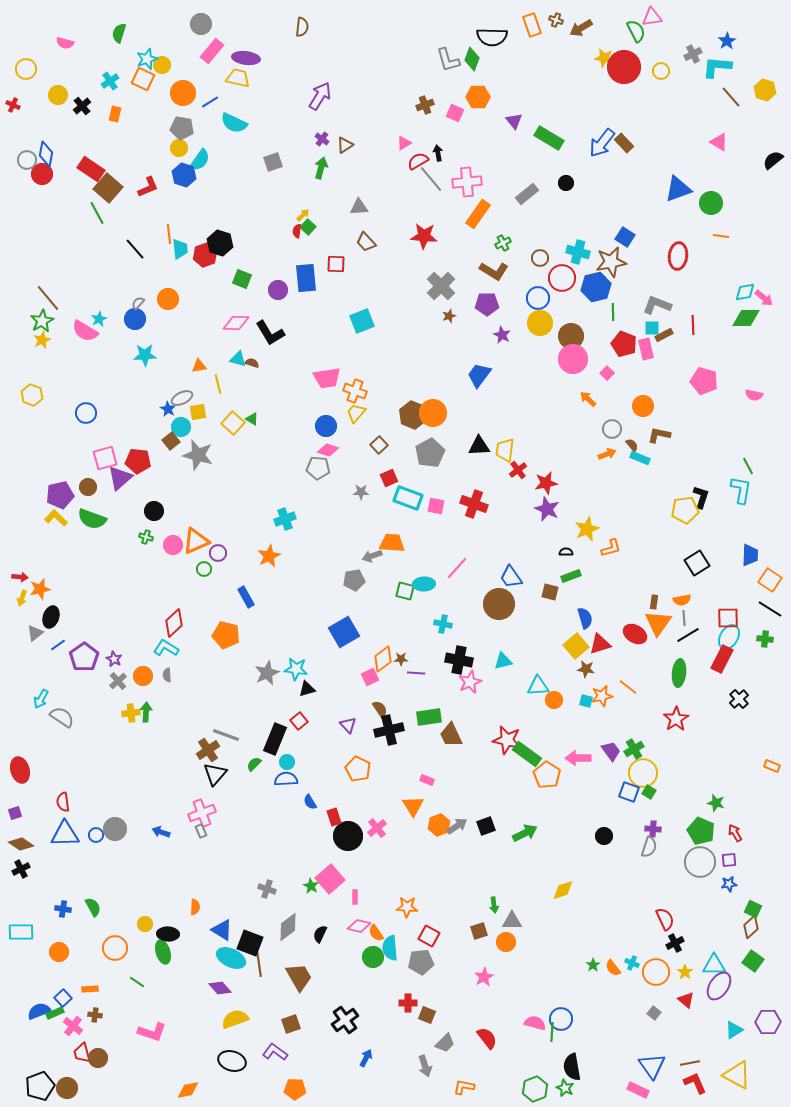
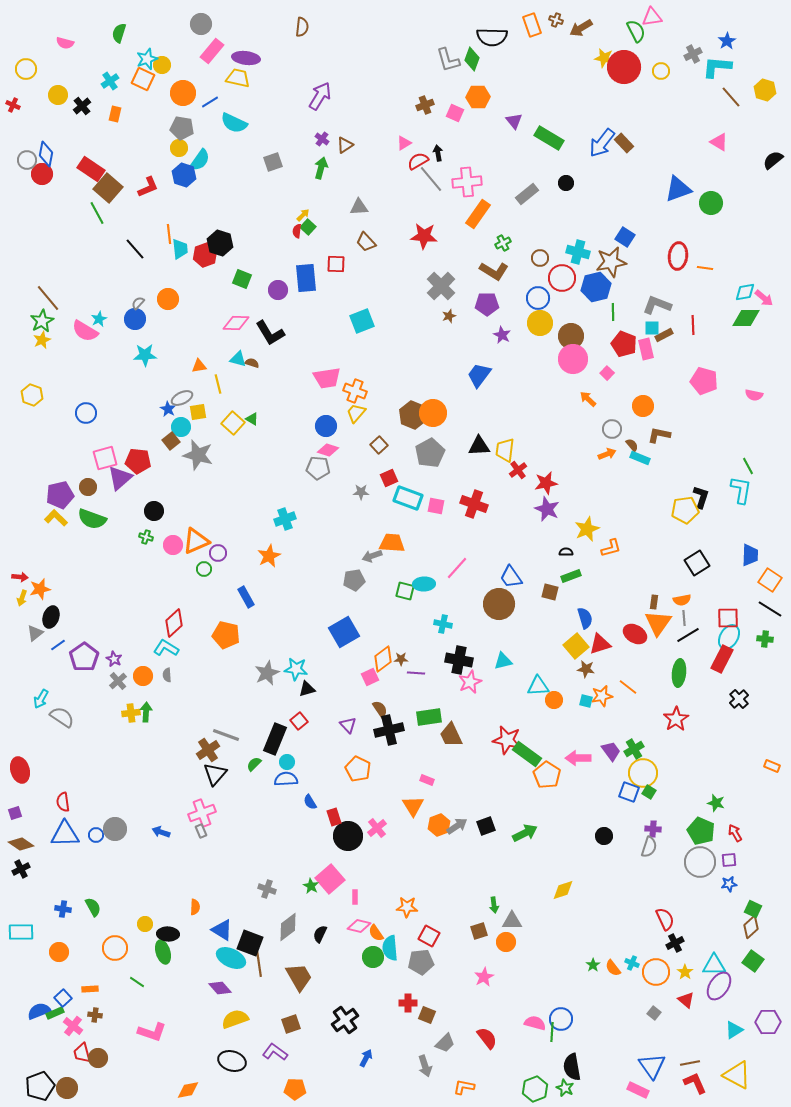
orange line at (721, 236): moved 16 px left, 32 px down
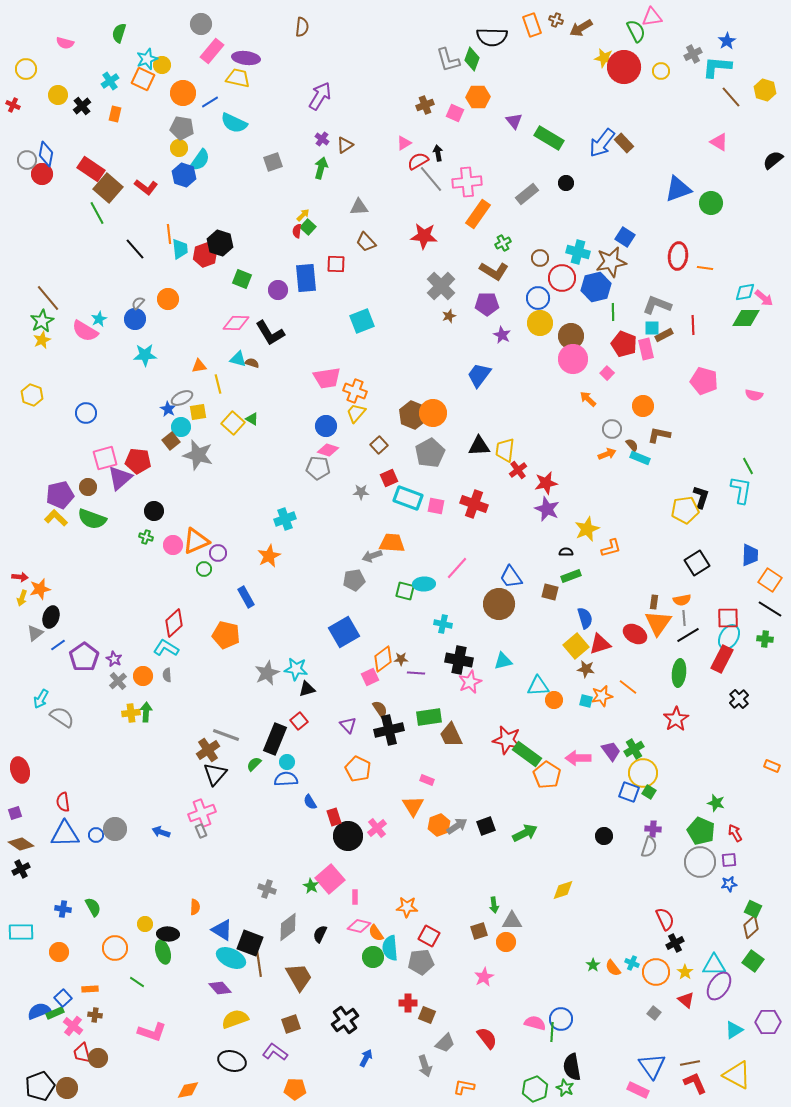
red L-shape at (148, 187): moved 2 px left; rotated 60 degrees clockwise
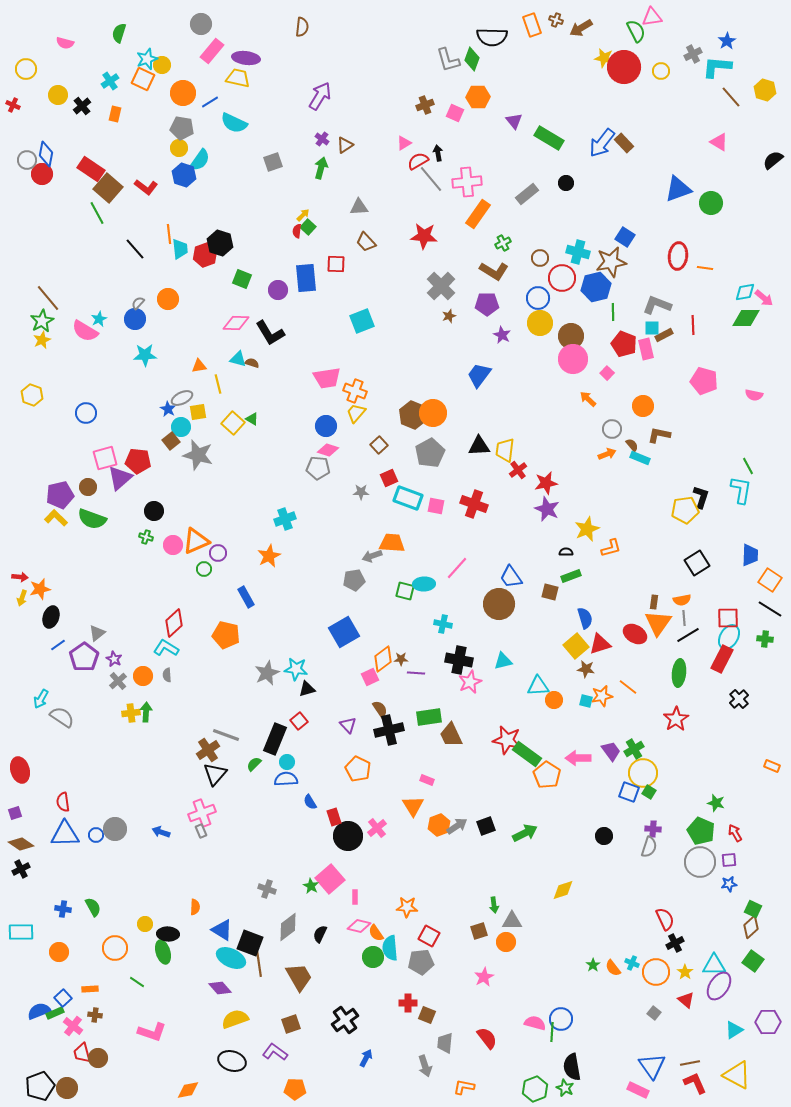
gray triangle at (35, 633): moved 62 px right
gray trapezoid at (445, 1043): rotated 140 degrees clockwise
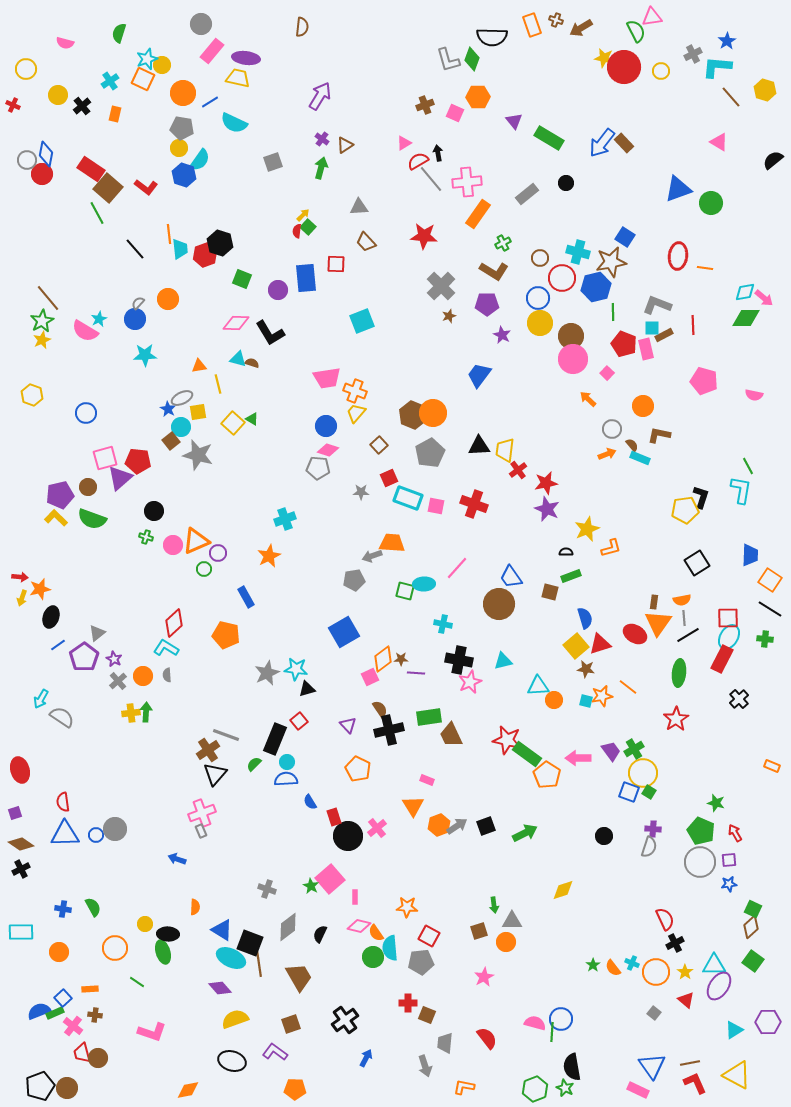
blue arrow at (161, 832): moved 16 px right, 27 px down
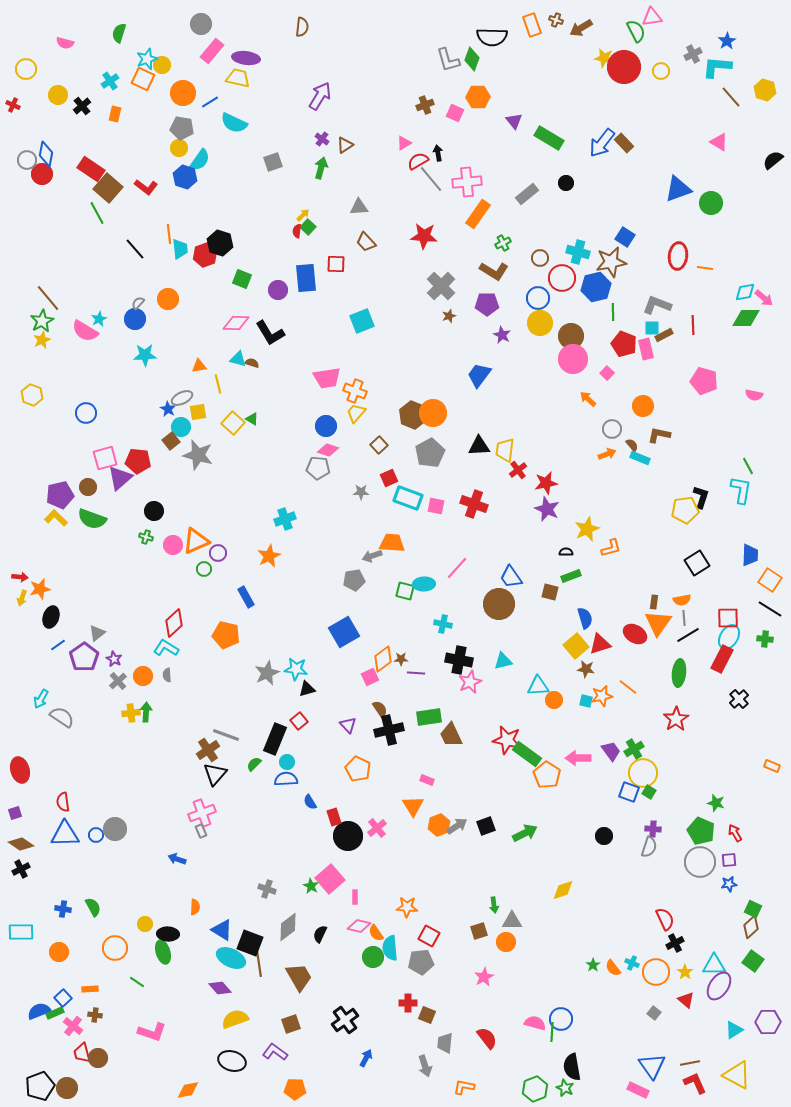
blue hexagon at (184, 175): moved 1 px right, 2 px down
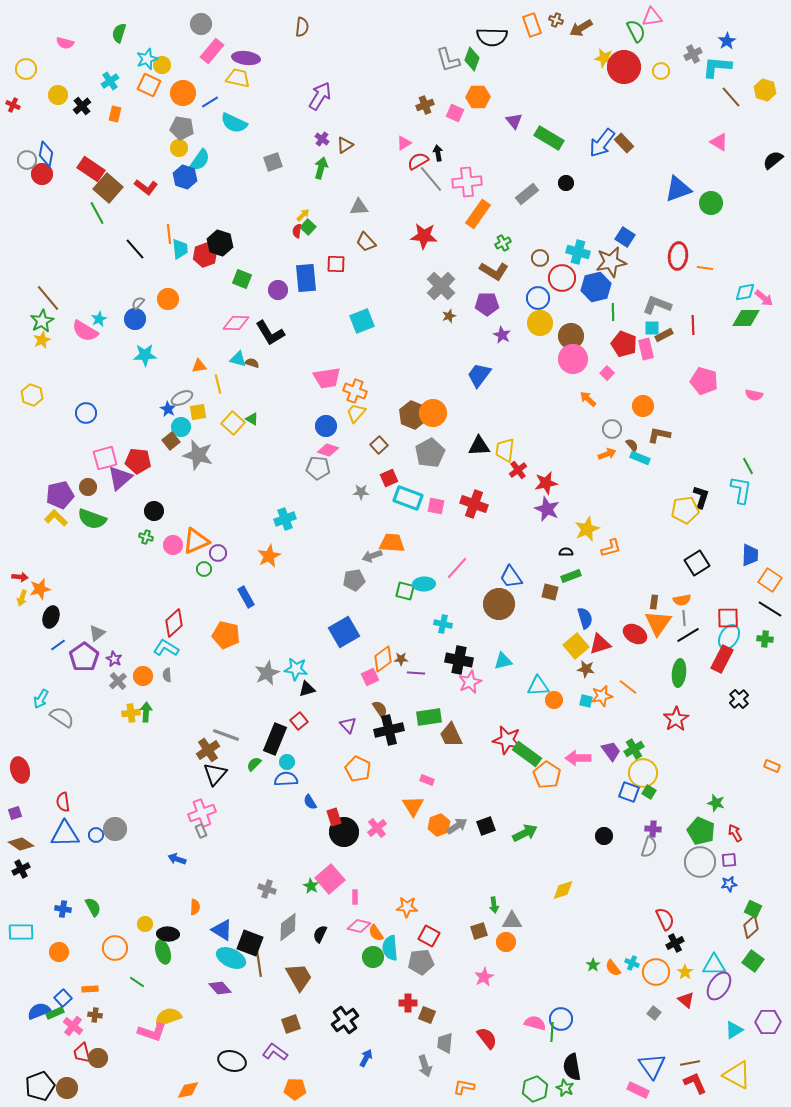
orange square at (143, 79): moved 6 px right, 6 px down
black circle at (348, 836): moved 4 px left, 4 px up
yellow semicircle at (235, 1019): moved 67 px left, 2 px up
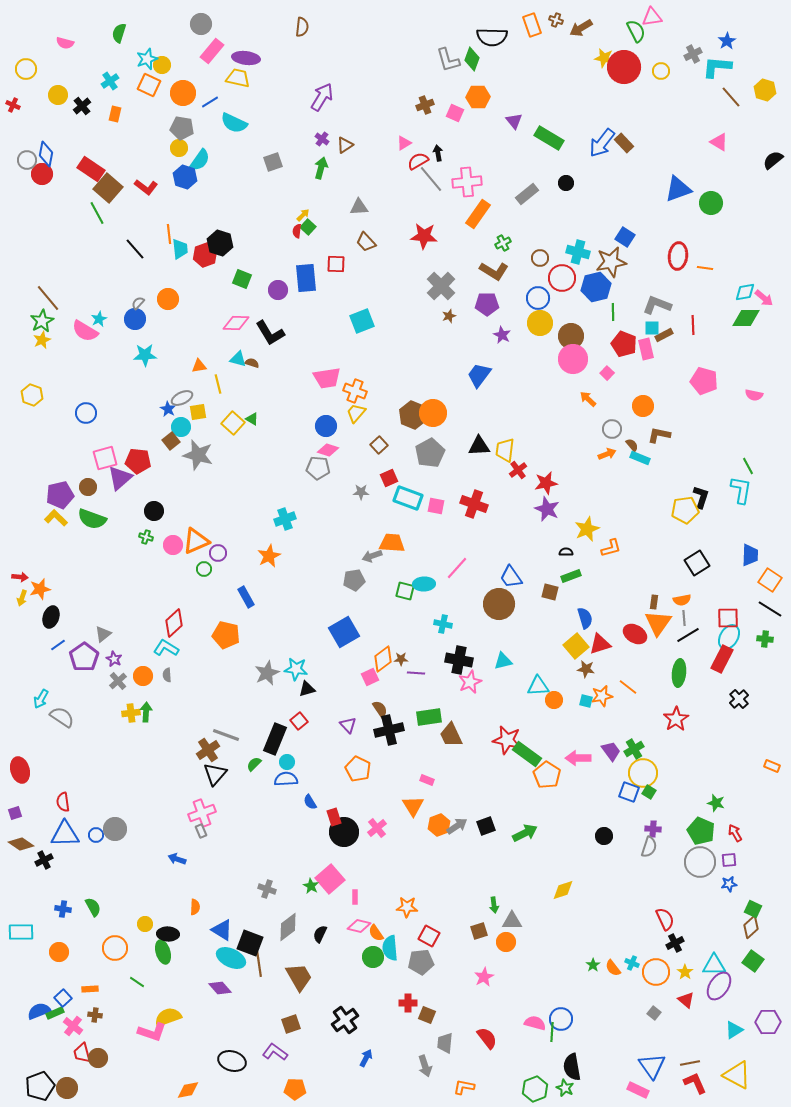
purple arrow at (320, 96): moved 2 px right, 1 px down
gray triangle at (97, 633): moved 6 px right, 1 px down
black cross at (21, 869): moved 23 px right, 9 px up
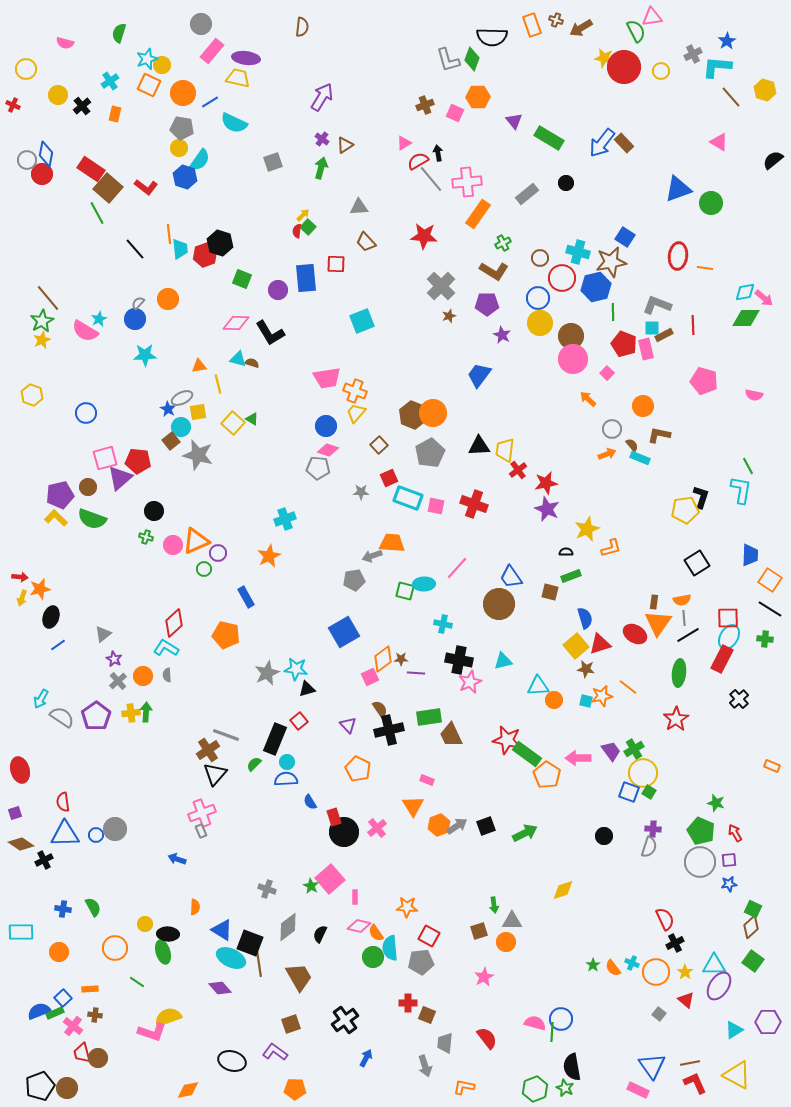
purple pentagon at (84, 657): moved 12 px right, 59 px down
gray square at (654, 1013): moved 5 px right, 1 px down
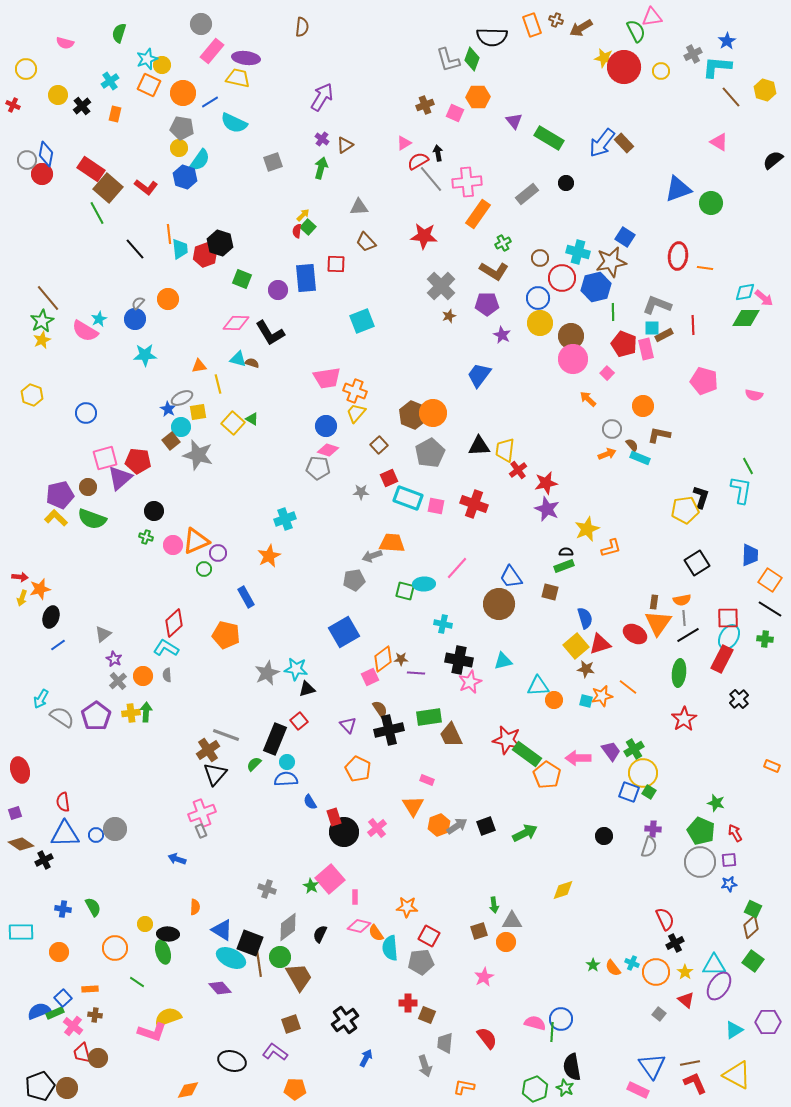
green rectangle at (571, 576): moved 7 px left, 10 px up
red star at (676, 719): moved 8 px right
green circle at (373, 957): moved 93 px left
